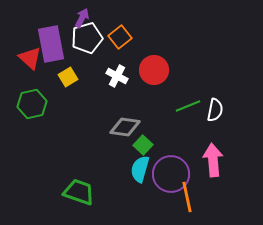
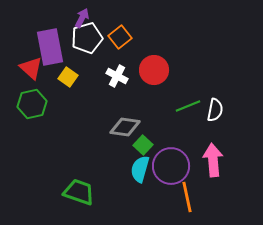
purple rectangle: moved 1 px left, 3 px down
red triangle: moved 1 px right, 10 px down
yellow square: rotated 24 degrees counterclockwise
purple circle: moved 8 px up
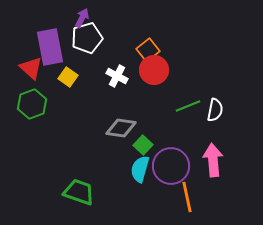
orange square: moved 28 px right, 13 px down
green hexagon: rotated 8 degrees counterclockwise
gray diamond: moved 4 px left, 1 px down
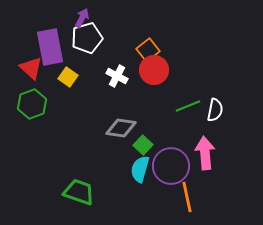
pink arrow: moved 8 px left, 7 px up
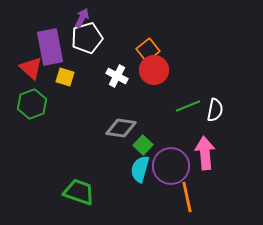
yellow square: moved 3 px left; rotated 18 degrees counterclockwise
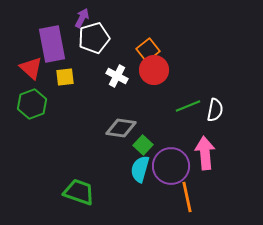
white pentagon: moved 7 px right
purple rectangle: moved 2 px right, 3 px up
yellow square: rotated 24 degrees counterclockwise
